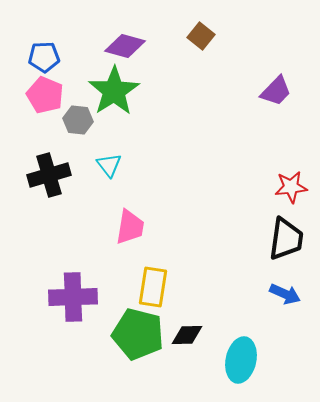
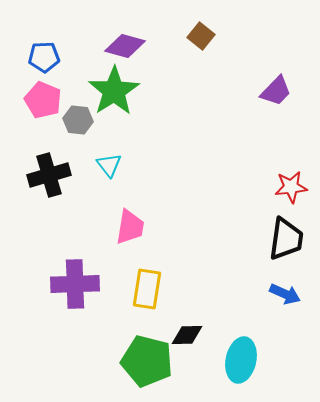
pink pentagon: moved 2 px left, 5 px down
yellow rectangle: moved 6 px left, 2 px down
purple cross: moved 2 px right, 13 px up
green pentagon: moved 9 px right, 27 px down
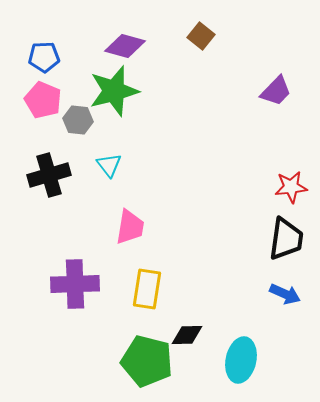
green star: rotated 18 degrees clockwise
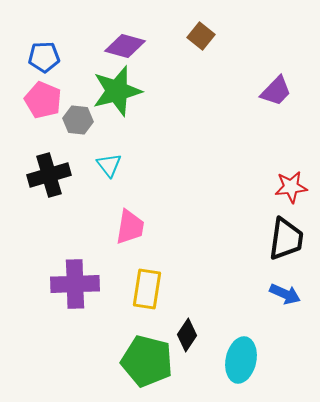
green star: moved 3 px right
black diamond: rotated 56 degrees counterclockwise
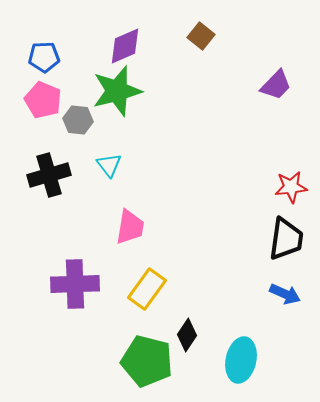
purple diamond: rotated 39 degrees counterclockwise
purple trapezoid: moved 6 px up
yellow rectangle: rotated 27 degrees clockwise
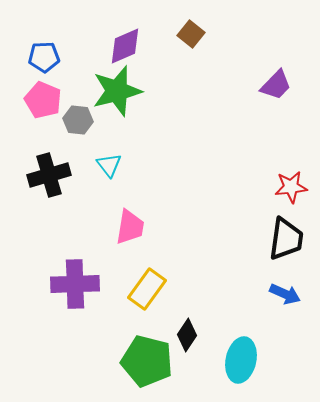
brown square: moved 10 px left, 2 px up
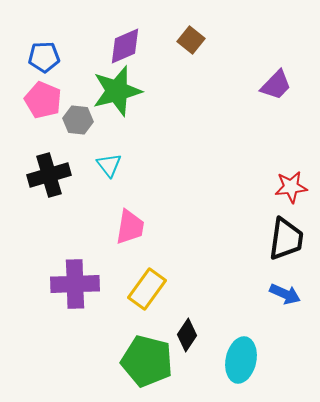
brown square: moved 6 px down
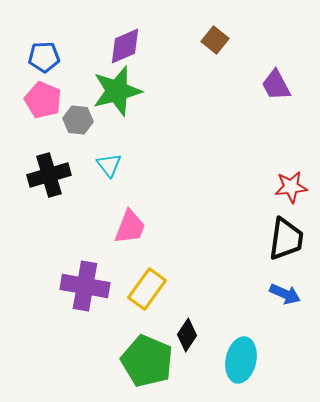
brown square: moved 24 px right
purple trapezoid: rotated 108 degrees clockwise
pink trapezoid: rotated 12 degrees clockwise
purple cross: moved 10 px right, 2 px down; rotated 12 degrees clockwise
green pentagon: rotated 9 degrees clockwise
